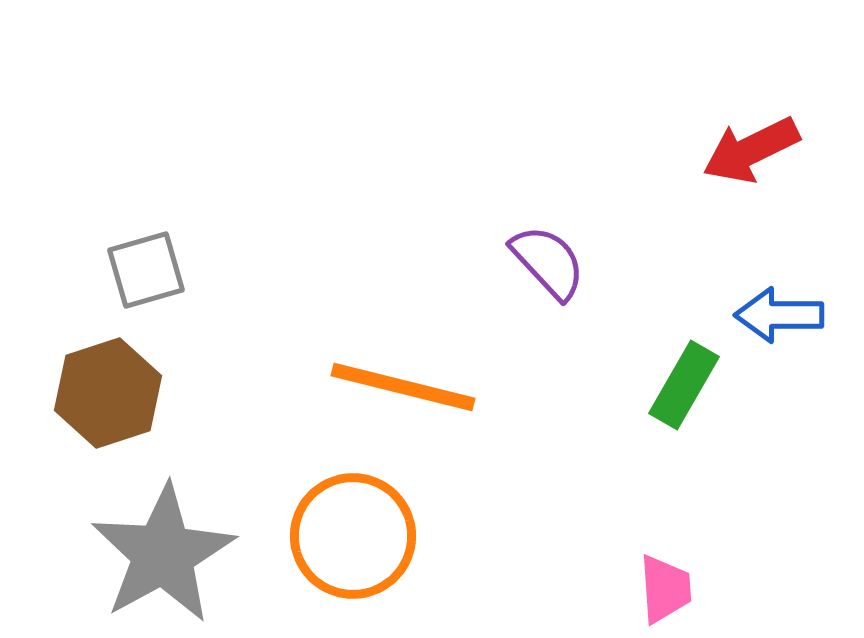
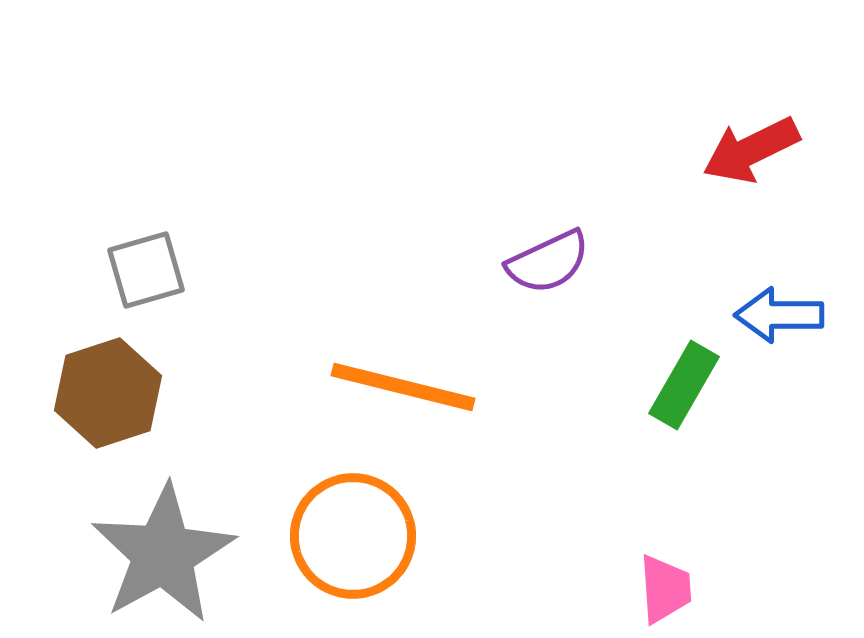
purple semicircle: rotated 108 degrees clockwise
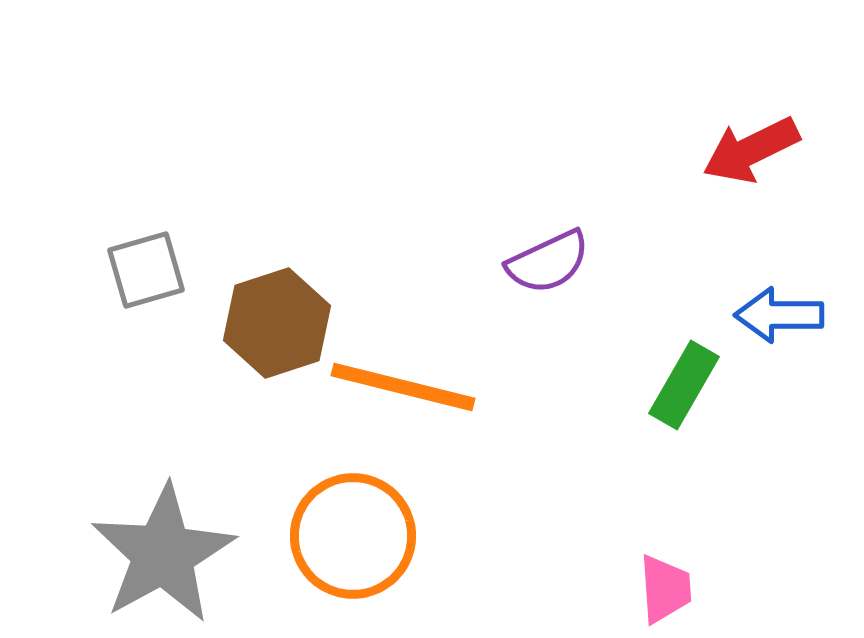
brown hexagon: moved 169 px right, 70 px up
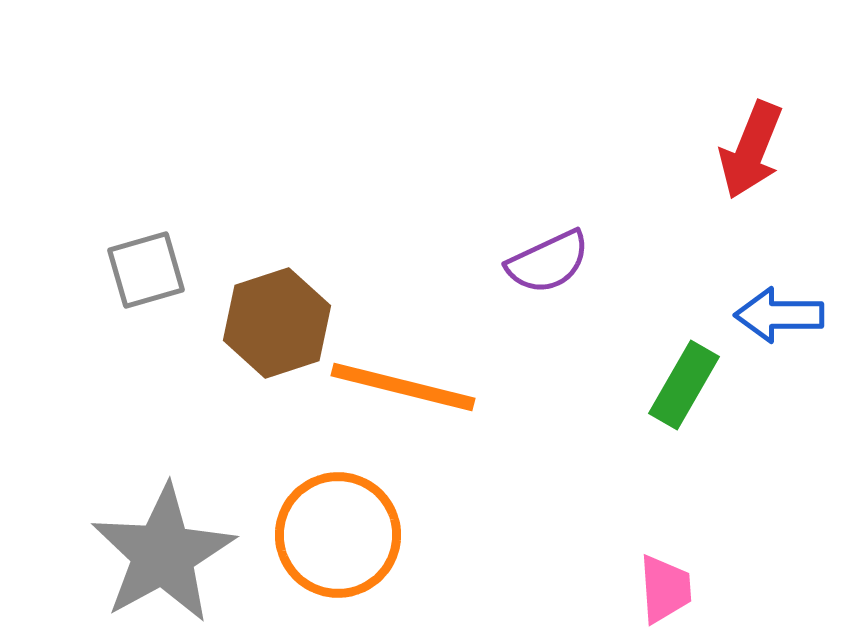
red arrow: rotated 42 degrees counterclockwise
orange circle: moved 15 px left, 1 px up
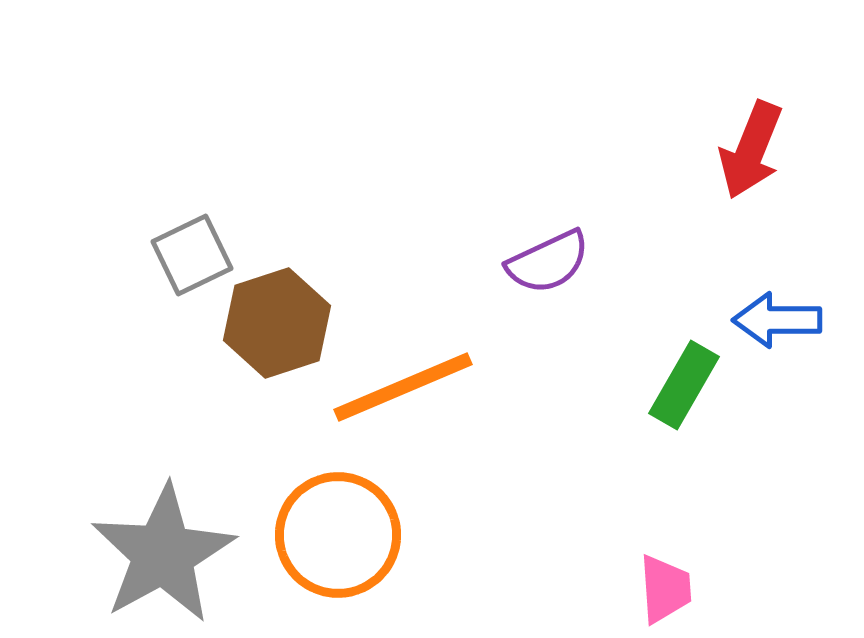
gray square: moved 46 px right, 15 px up; rotated 10 degrees counterclockwise
blue arrow: moved 2 px left, 5 px down
orange line: rotated 37 degrees counterclockwise
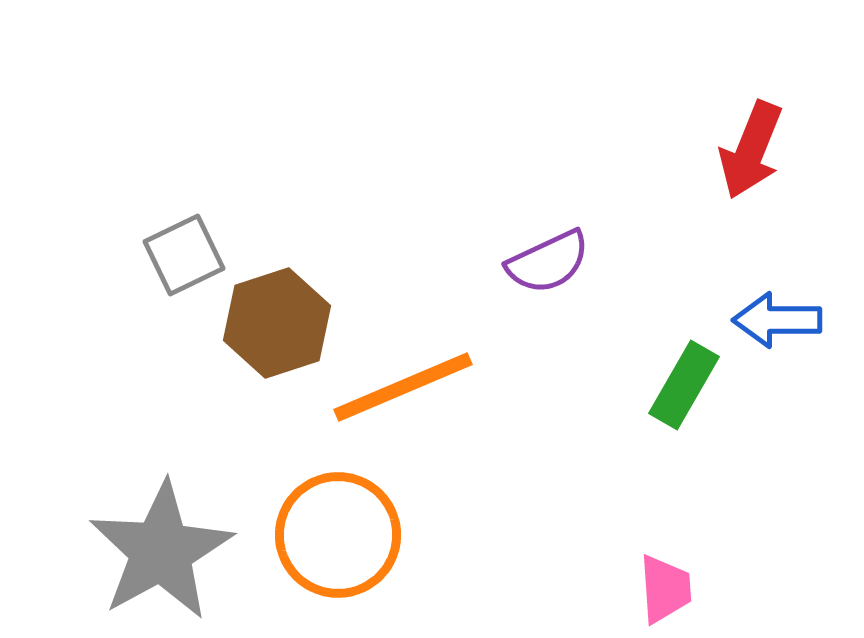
gray square: moved 8 px left
gray star: moved 2 px left, 3 px up
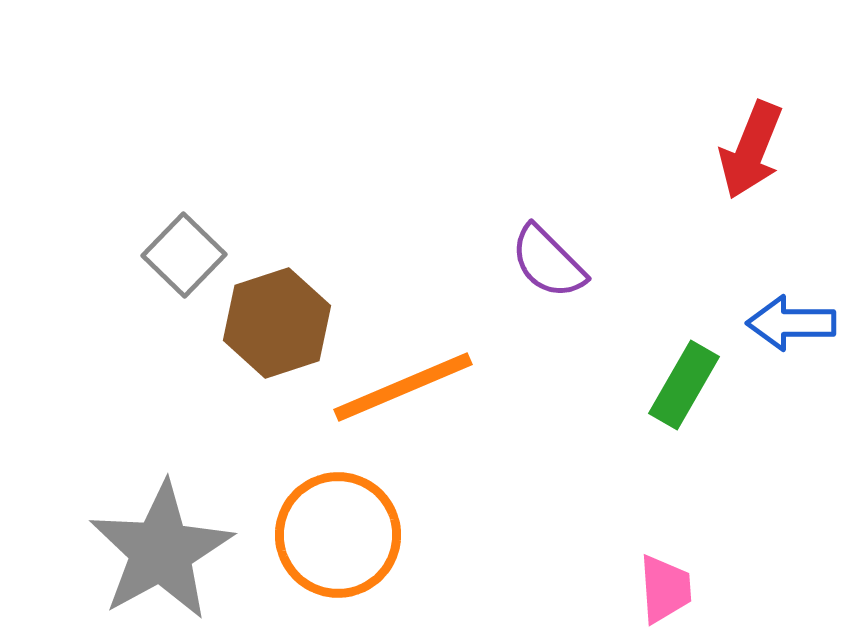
gray square: rotated 20 degrees counterclockwise
purple semicircle: rotated 70 degrees clockwise
blue arrow: moved 14 px right, 3 px down
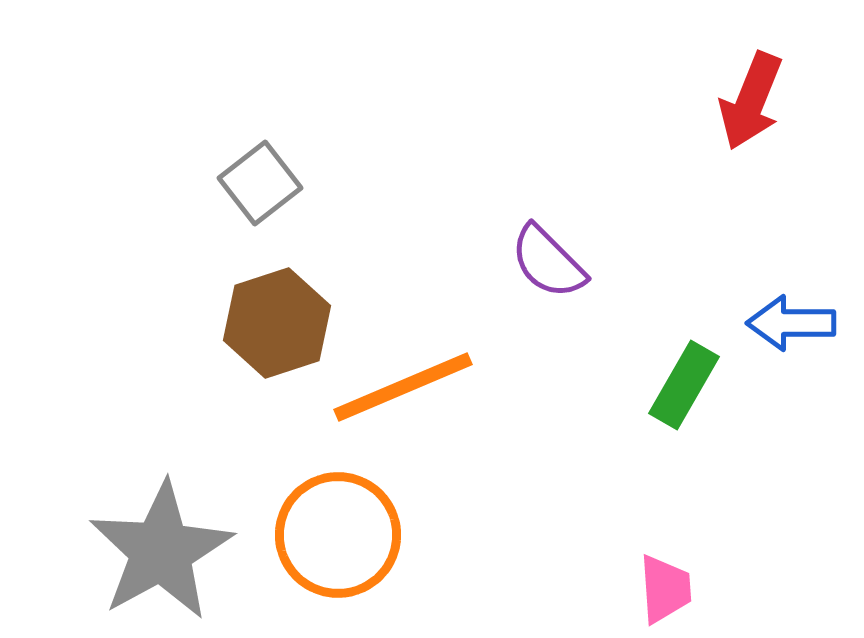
red arrow: moved 49 px up
gray square: moved 76 px right, 72 px up; rotated 8 degrees clockwise
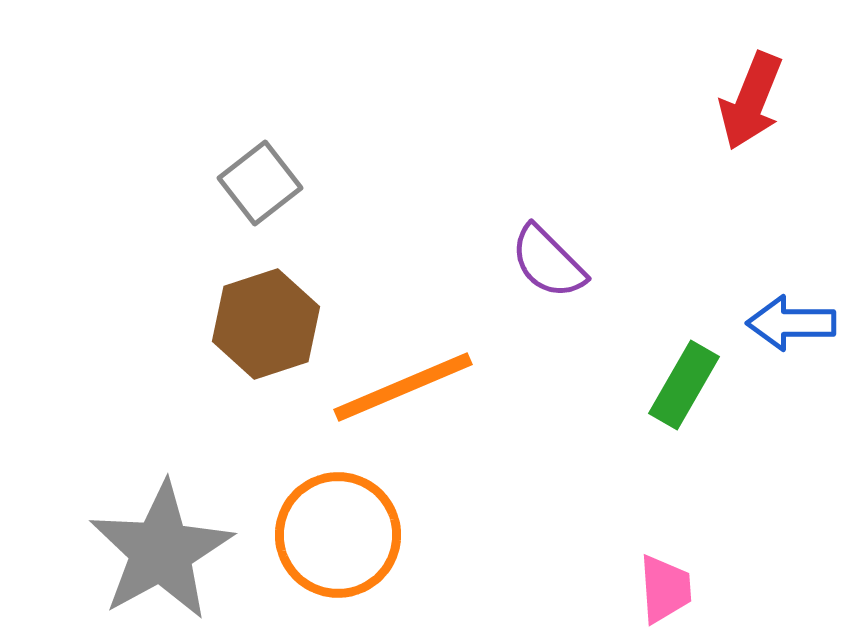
brown hexagon: moved 11 px left, 1 px down
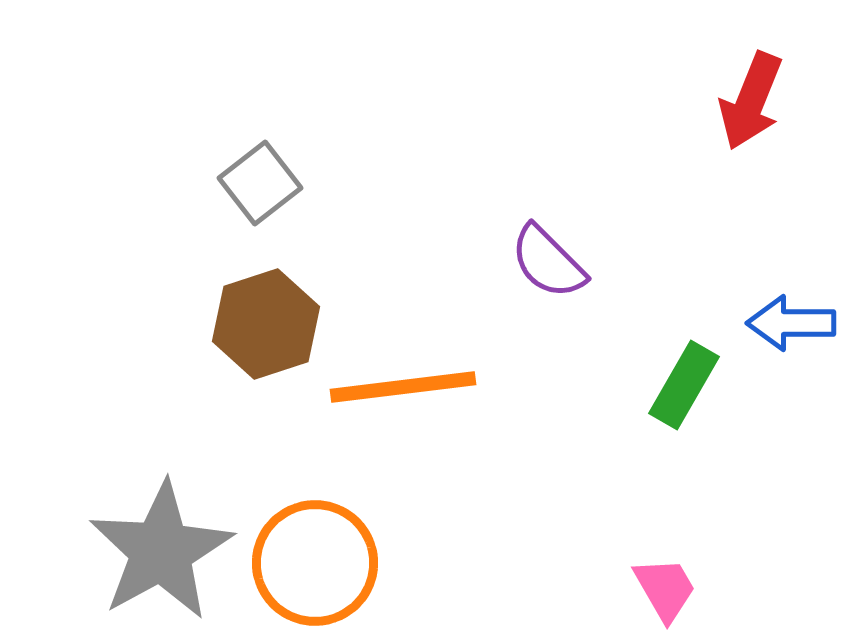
orange line: rotated 16 degrees clockwise
orange circle: moved 23 px left, 28 px down
pink trapezoid: rotated 26 degrees counterclockwise
